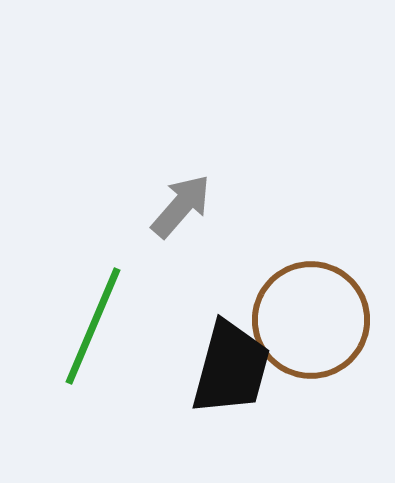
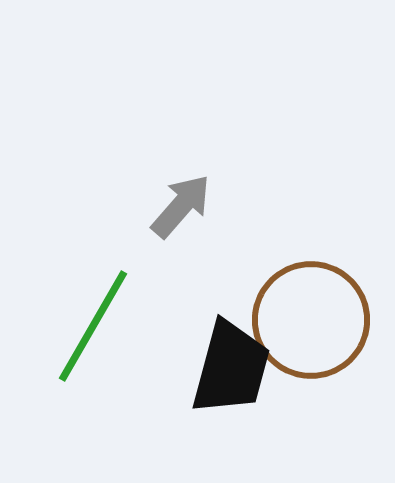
green line: rotated 7 degrees clockwise
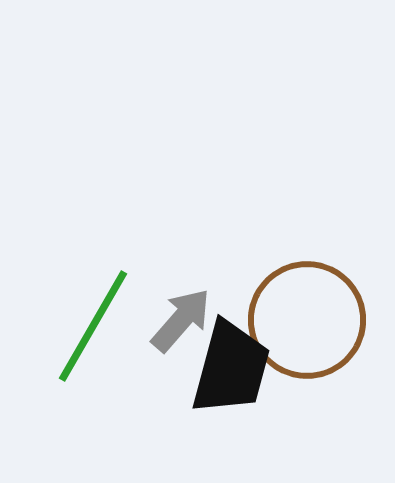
gray arrow: moved 114 px down
brown circle: moved 4 px left
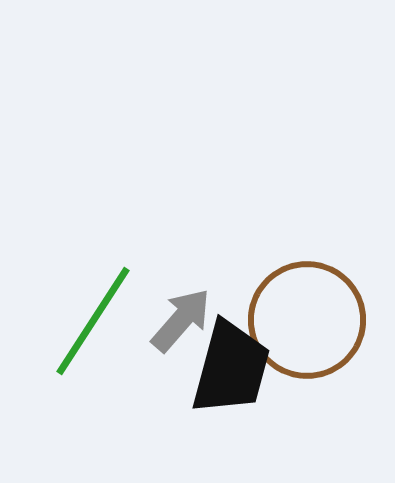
green line: moved 5 px up; rotated 3 degrees clockwise
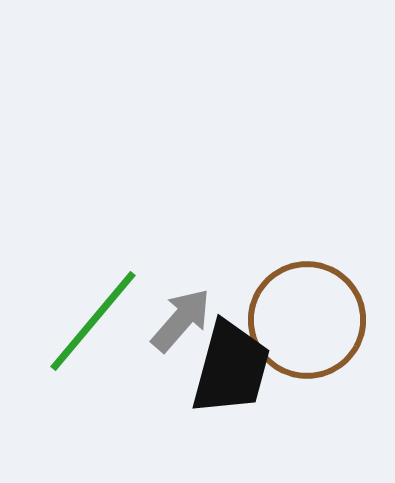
green line: rotated 7 degrees clockwise
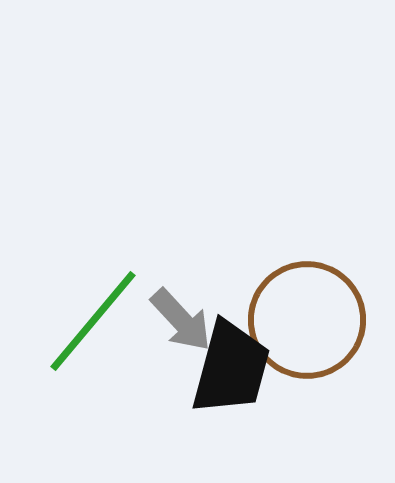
gray arrow: rotated 96 degrees clockwise
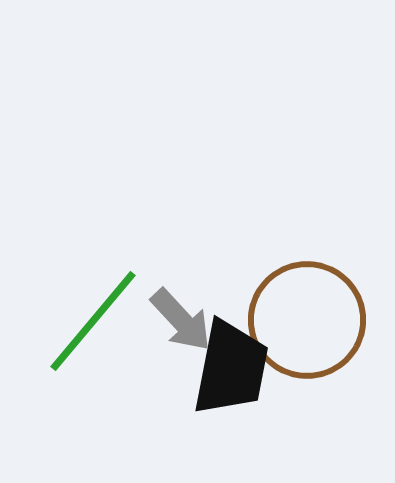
black trapezoid: rotated 4 degrees counterclockwise
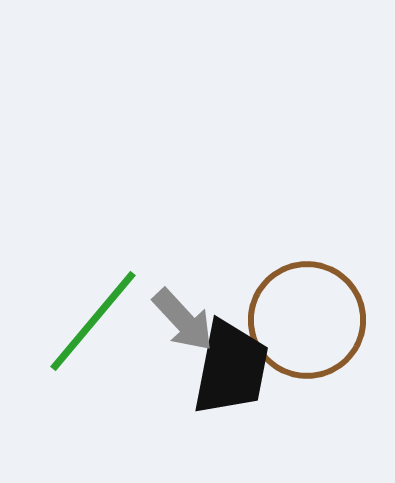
gray arrow: moved 2 px right
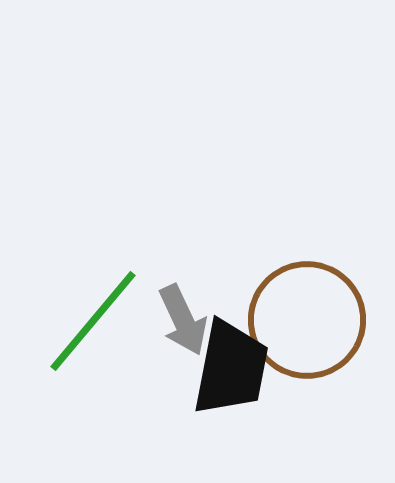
gray arrow: rotated 18 degrees clockwise
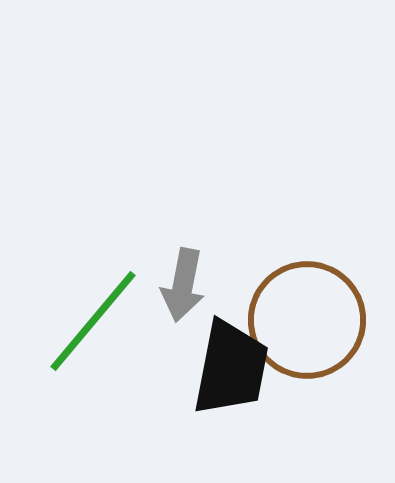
gray arrow: moved 35 px up; rotated 36 degrees clockwise
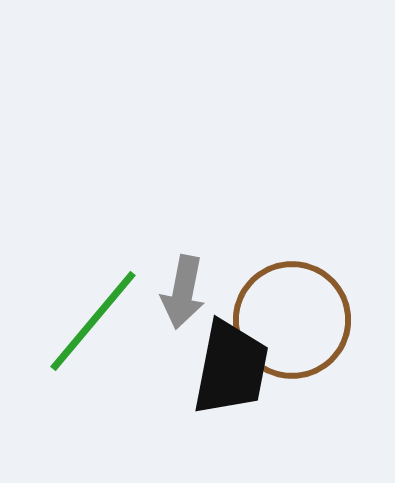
gray arrow: moved 7 px down
brown circle: moved 15 px left
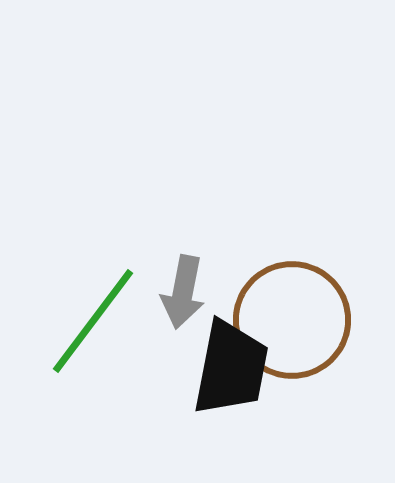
green line: rotated 3 degrees counterclockwise
